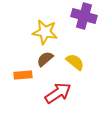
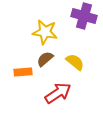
orange rectangle: moved 3 px up
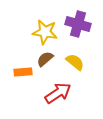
purple cross: moved 6 px left, 8 px down
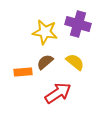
brown semicircle: moved 3 px down
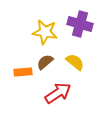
purple cross: moved 2 px right
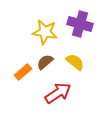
orange rectangle: rotated 36 degrees counterclockwise
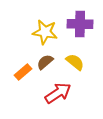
purple cross: rotated 15 degrees counterclockwise
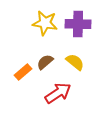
purple cross: moved 2 px left
yellow star: moved 9 px up
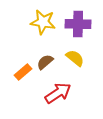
yellow star: moved 2 px left, 1 px up
yellow semicircle: moved 4 px up
